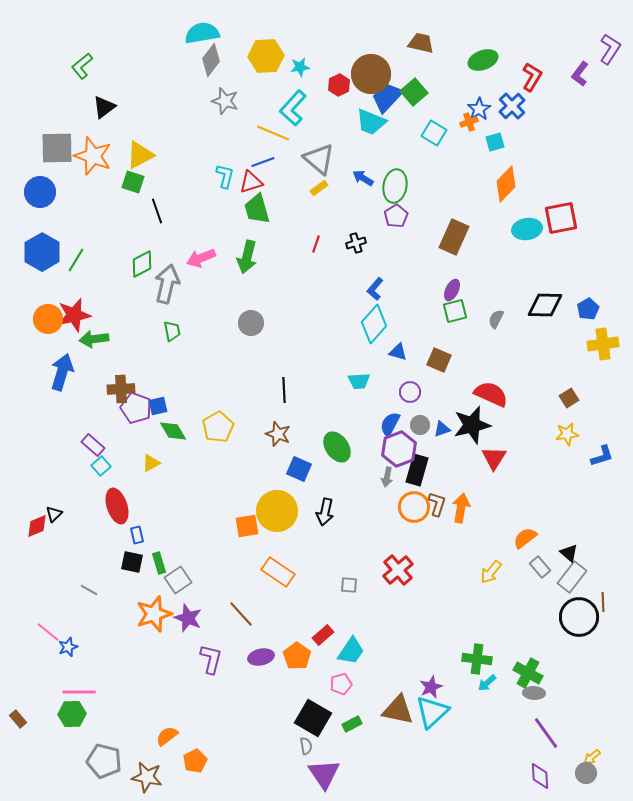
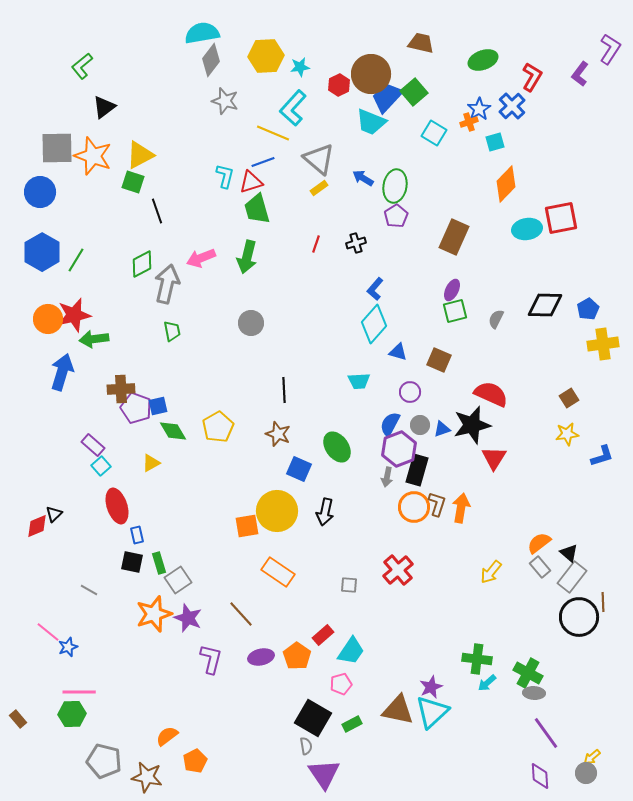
orange semicircle at (525, 538): moved 14 px right, 5 px down
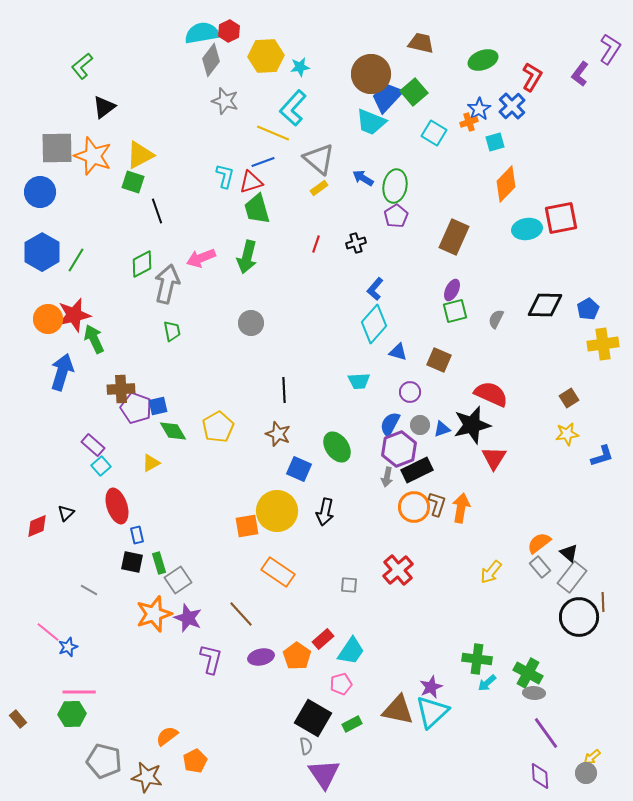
red hexagon at (339, 85): moved 110 px left, 54 px up
green arrow at (94, 339): rotated 72 degrees clockwise
black rectangle at (417, 470): rotated 48 degrees clockwise
black triangle at (54, 514): moved 12 px right, 1 px up
red rectangle at (323, 635): moved 4 px down
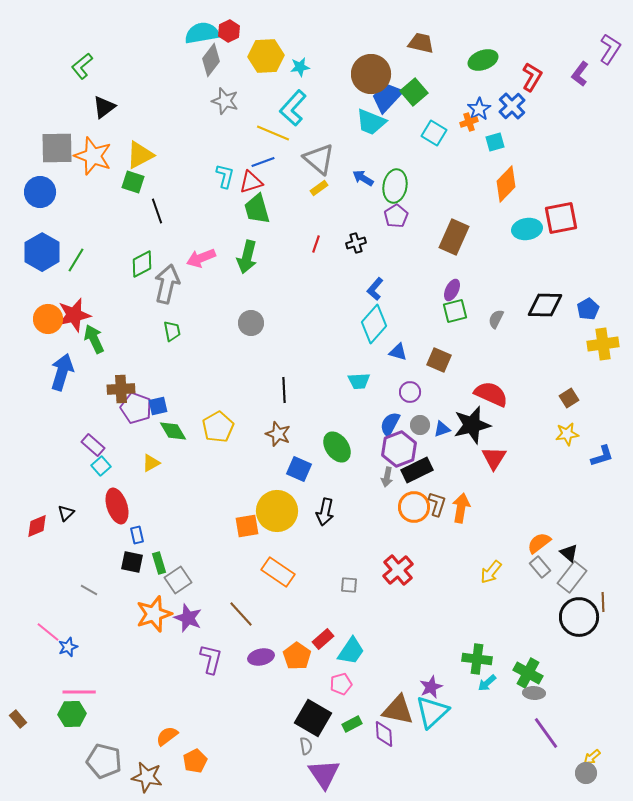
purple diamond at (540, 776): moved 156 px left, 42 px up
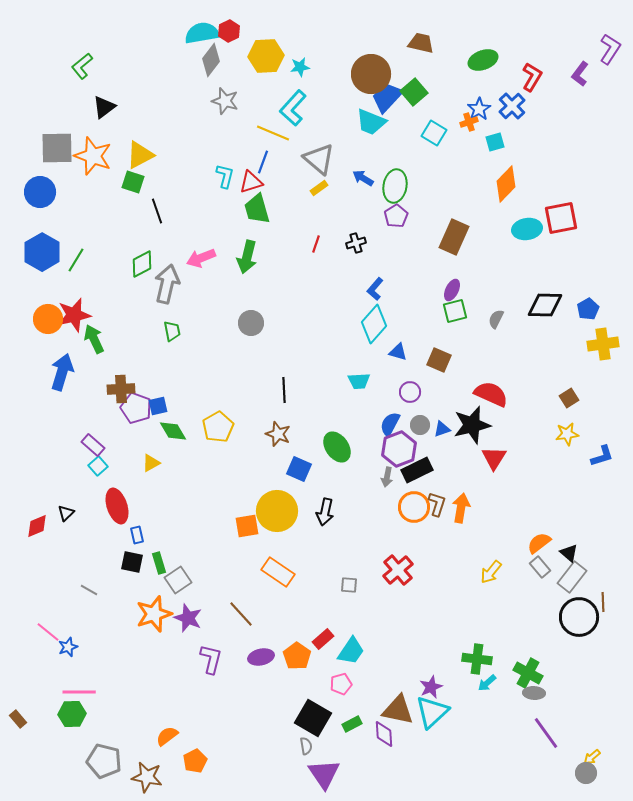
blue line at (263, 162): rotated 50 degrees counterclockwise
cyan square at (101, 466): moved 3 px left
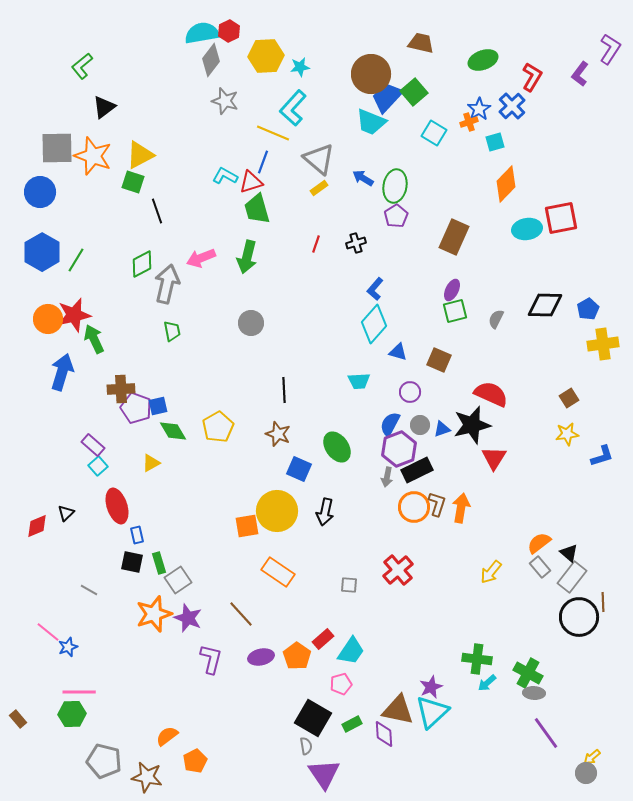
cyan L-shape at (225, 176): rotated 75 degrees counterclockwise
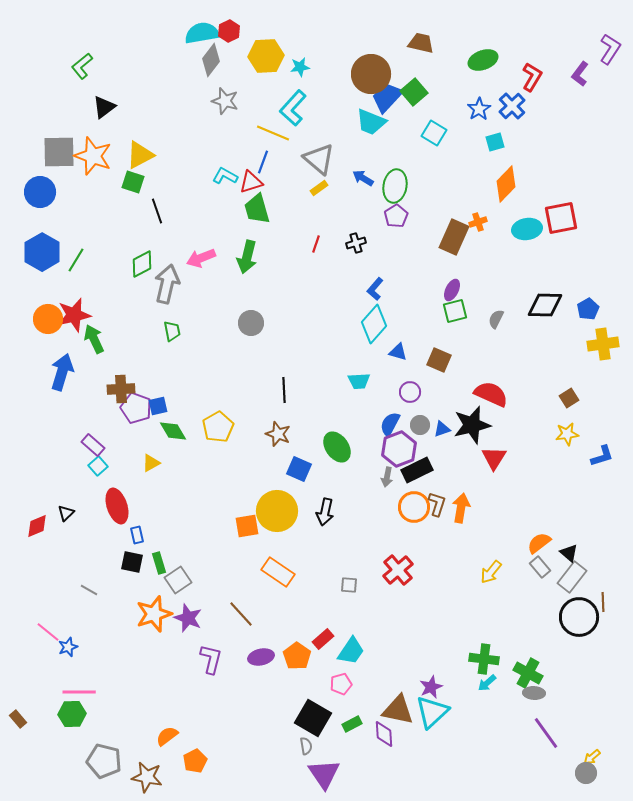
orange cross at (469, 122): moved 9 px right, 100 px down
gray square at (57, 148): moved 2 px right, 4 px down
green cross at (477, 659): moved 7 px right
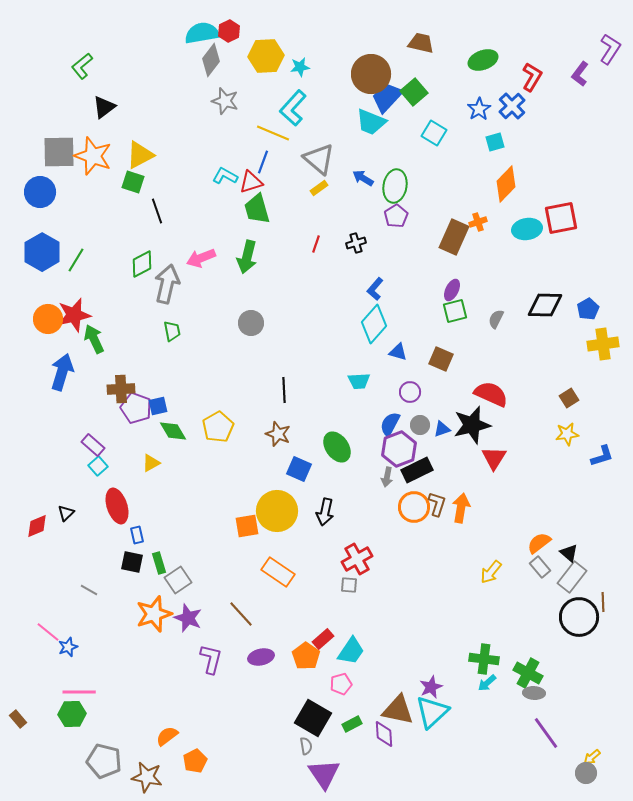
brown square at (439, 360): moved 2 px right, 1 px up
red cross at (398, 570): moved 41 px left, 11 px up; rotated 12 degrees clockwise
orange pentagon at (297, 656): moved 9 px right
